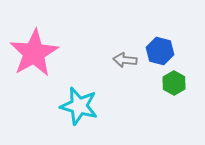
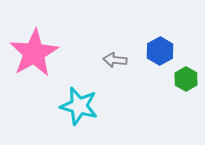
blue hexagon: rotated 16 degrees clockwise
gray arrow: moved 10 px left
green hexagon: moved 12 px right, 4 px up
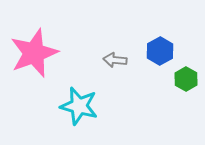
pink star: rotated 9 degrees clockwise
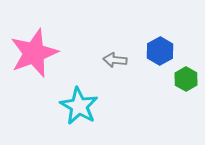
cyan star: rotated 15 degrees clockwise
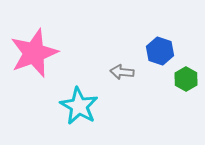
blue hexagon: rotated 12 degrees counterclockwise
gray arrow: moved 7 px right, 12 px down
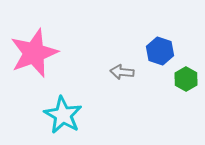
cyan star: moved 16 px left, 9 px down
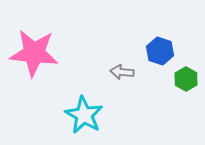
pink star: rotated 27 degrees clockwise
cyan star: moved 21 px right
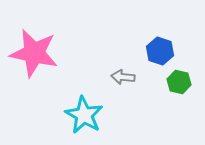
pink star: rotated 6 degrees clockwise
gray arrow: moved 1 px right, 5 px down
green hexagon: moved 7 px left, 3 px down; rotated 15 degrees counterclockwise
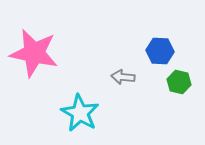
blue hexagon: rotated 16 degrees counterclockwise
cyan star: moved 4 px left, 2 px up
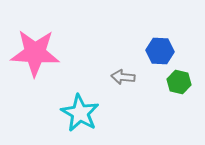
pink star: moved 1 px right; rotated 9 degrees counterclockwise
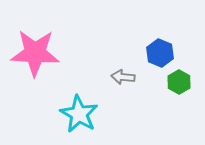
blue hexagon: moved 2 px down; rotated 20 degrees clockwise
green hexagon: rotated 15 degrees clockwise
cyan star: moved 1 px left, 1 px down
